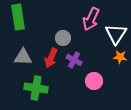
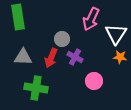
gray circle: moved 1 px left, 1 px down
purple cross: moved 1 px right, 3 px up
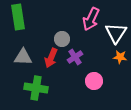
white triangle: moved 1 px up
purple cross: rotated 28 degrees clockwise
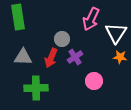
green cross: rotated 10 degrees counterclockwise
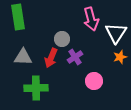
pink arrow: rotated 40 degrees counterclockwise
orange star: rotated 24 degrees counterclockwise
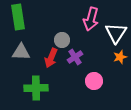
pink arrow: rotated 30 degrees clockwise
gray circle: moved 1 px down
gray triangle: moved 2 px left, 5 px up
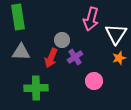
white triangle: moved 1 px down
orange star: moved 1 px left, 1 px down
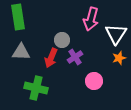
green cross: rotated 15 degrees clockwise
